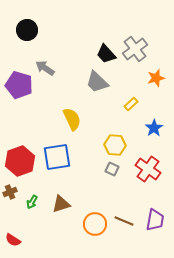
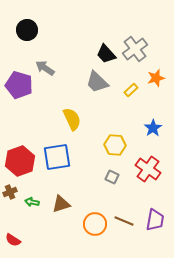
yellow rectangle: moved 14 px up
blue star: moved 1 px left
gray square: moved 8 px down
green arrow: rotated 72 degrees clockwise
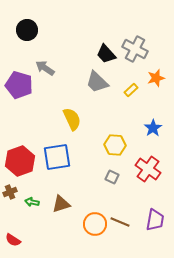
gray cross: rotated 25 degrees counterclockwise
brown line: moved 4 px left, 1 px down
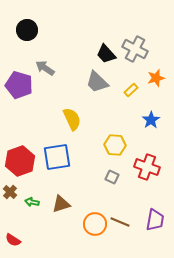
blue star: moved 2 px left, 8 px up
red cross: moved 1 px left, 2 px up; rotated 15 degrees counterclockwise
brown cross: rotated 24 degrees counterclockwise
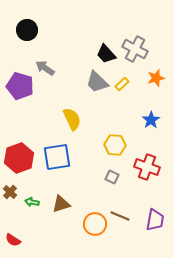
purple pentagon: moved 1 px right, 1 px down
yellow rectangle: moved 9 px left, 6 px up
red hexagon: moved 1 px left, 3 px up
brown line: moved 6 px up
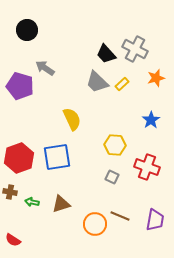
brown cross: rotated 32 degrees counterclockwise
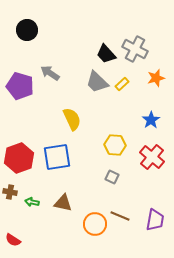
gray arrow: moved 5 px right, 5 px down
red cross: moved 5 px right, 10 px up; rotated 20 degrees clockwise
brown triangle: moved 2 px right, 1 px up; rotated 30 degrees clockwise
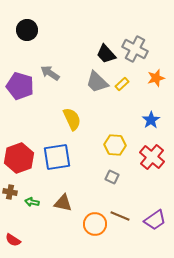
purple trapezoid: rotated 45 degrees clockwise
